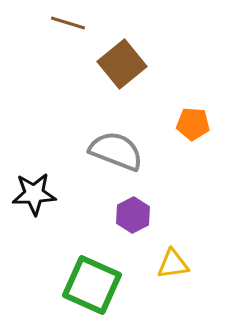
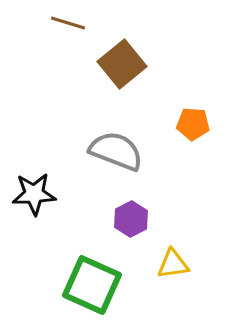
purple hexagon: moved 2 px left, 4 px down
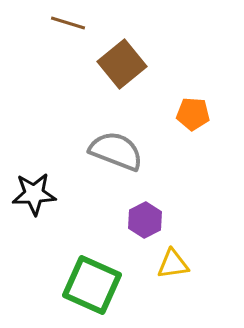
orange pentagon: moved 10 px up
purple hexagon: moved 14 px right, 1 px down
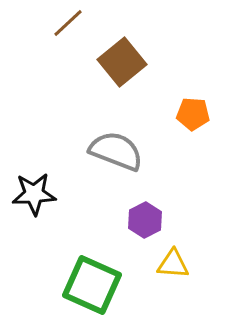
brown line: rotated 60 degrees counterclockwise
brown square: moved 2 px up
yellow triangle: rotated 12 degrees clockwise
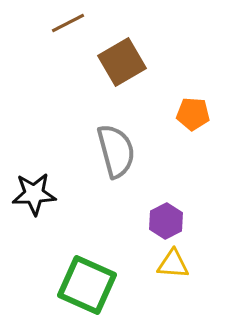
brown line: rotated 16 degrees clockwise
brown square: rotated 9 degrees clockwise
gray semicircle: rotated 54 degrees clockwise
purple hexagon: moved 21 px right, 1 px down
green square: moved 5 px left
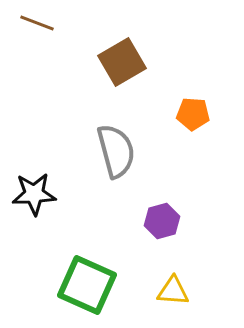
brown line: moved 31 px left; rotated 48 degrees clockwise
purple hexagon: moved 4 px left; rotated 12 degrees clockwise
yellow triangle: moved 27 px down
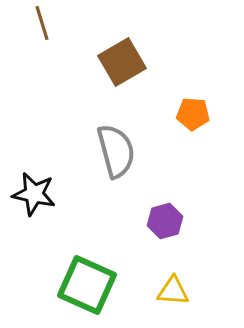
brown line: moved 5 px right; rotated 52 degrees clockwise
black star: rotated 15 degrees clockwise
purple hexagon: moved 3 px right
